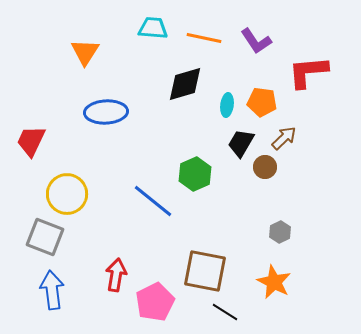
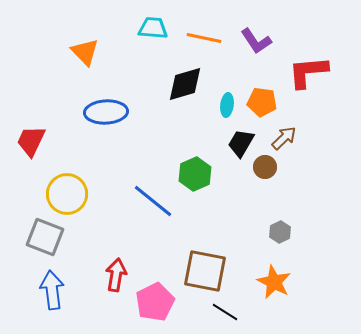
orange triangle: rotated 16 degrees counterclockwise
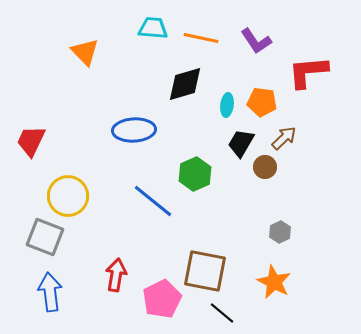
orange line: moved 3 px left
blue ellipse: moved 28 px right, 18 px down
yellow circle: moved 1 px right, 2 px down
blue arrow: moved 2 px left, 2 px down
pink pentagon: moved 7 px right, 3 px up
black line: moved 3 px left, 1 px down; rotated 8 degrees clockwise
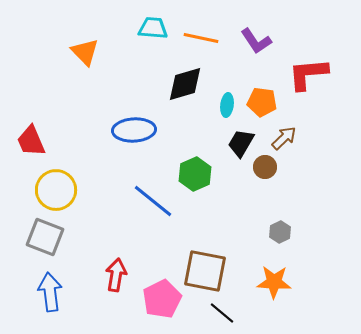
red L-shape: moved 2 px down
red trapezoid: rotated 48 degrees counterclockwise
yellow circle: moved 12 px left, 6 px up
orange star: rotated 24 degrees counterclockwise
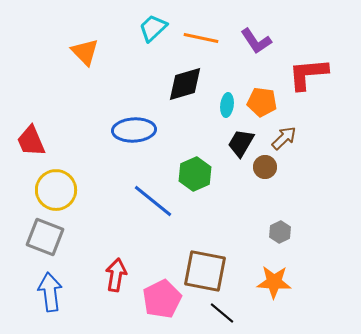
cyan trapezoid: rotated 48 degrees counterclockwise
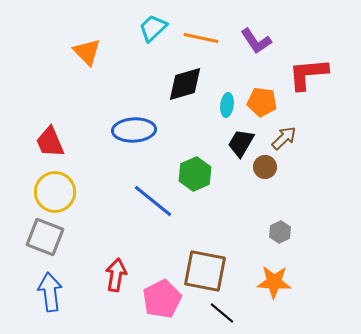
orange triangle: moved 2 px right
red trapezoid: moved 19 px right, 1 px down
yellow circle: moved 1 px left, 2 px down
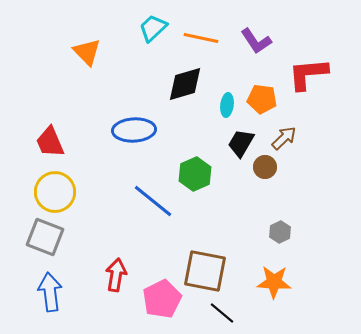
orange pentagon: moved 3 px up
